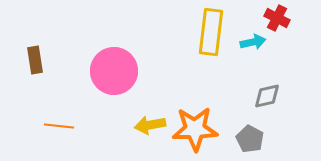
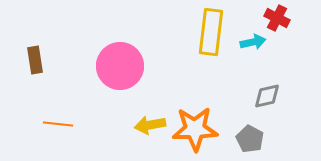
pink circle: moved 6 px right, 5 px up
orange line: moved 1 px left, 2 px up
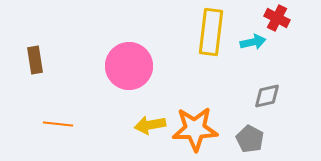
pink circle: moved 9 px right
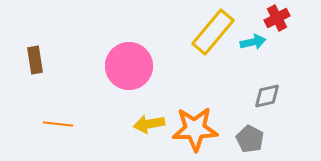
red cross: rotated 35 degrees clockwise
yellow rectangle: moved 2 px right; rotated 33 degrees clockwise
yellow arrow: moved 1 px left, 1 px up
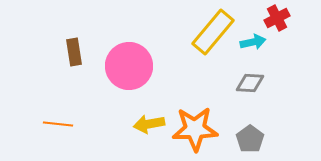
brown rectangle: moved 39 px right, 8 px up
gray diamond: moved 17 px left, 13 px up; rotated 16 degrees clockwise
gray pentagon: rotated 8 degrees clockwise
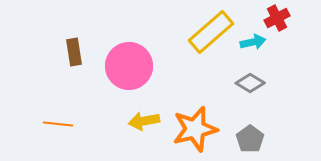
yellow rectangle: moved 2 px left; rotated 9 degrees clockwise
gray diamond: rotated 28 degrees clockwise
yellow arrow: moved 5 px left, 3 px up
orange star: rotated 12 degrees counterclockwise
